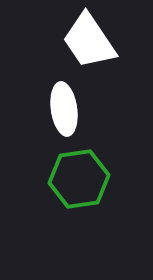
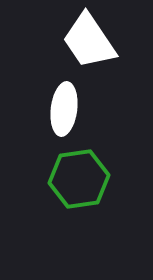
white ellipse: rotated 15 degrees clockwise
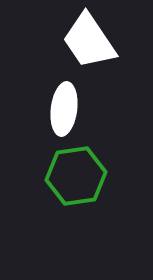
green hexagon: moved 3 px left, 3 px up
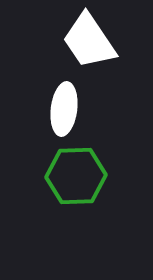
green hexagon: rotated 6 degrees clockwise
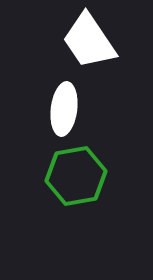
green hexagon: rotated 8 degrees counterclockwise
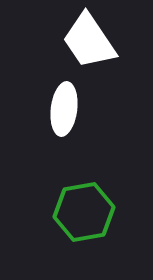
green hexagon: moved 8 px right, 36 px down
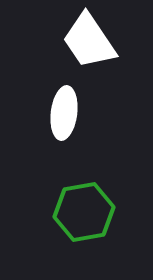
white ellipse: moved 4 px down
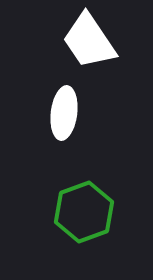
green hexagon: rotated 10 degrees counterclockwise
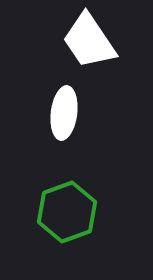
green hexagon: moved 17 px left
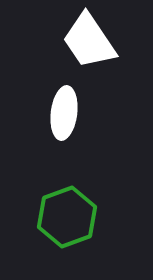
green hexagon: moved 5 px down
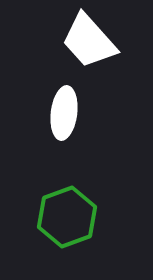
white trapezoid: rotated 8 degrees counterclockwise
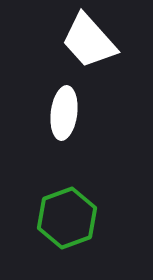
green hexagon: moved 1 px down
